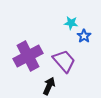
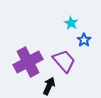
cyan star: rotated 24 degrees clockwise
blue star: moved 4 px down
purple cross: moved 6 px down
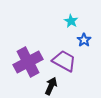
cyan star: moved 2 px up
purple trapezoid: rotated 20 degrees counterclockwise
black arrow: moved 2 px right
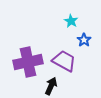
purple cross: rotated 16 degrees clockwise
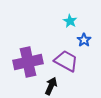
cyan star: moved 1 px left
purple trapezoid: moved 2 px right
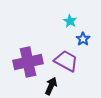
blue star: moved 1 px left, 1 px up
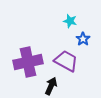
cyan star: rotated 16 degrees counterclockwise
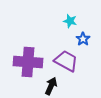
purple cross: rotated 16 degrees clockwise
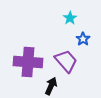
cyan star: moved 3 px up; rotated 24 degrees clockwise
purple trapezoid: rotated 20 degrees clockwise
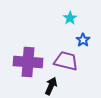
blue star: moved 1 px down
purple trapezoid: rotated 35 degrees counterclockwise
